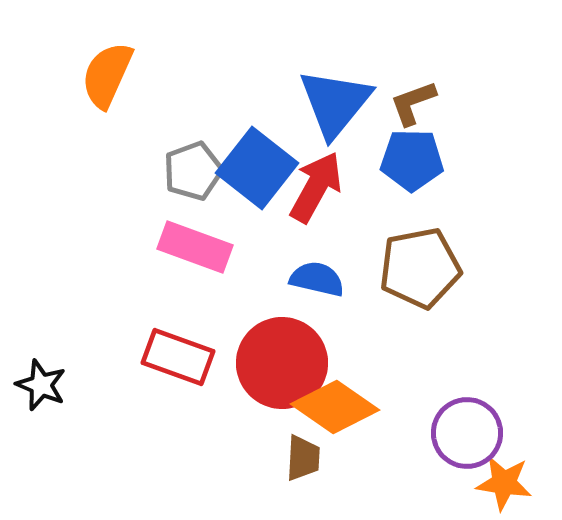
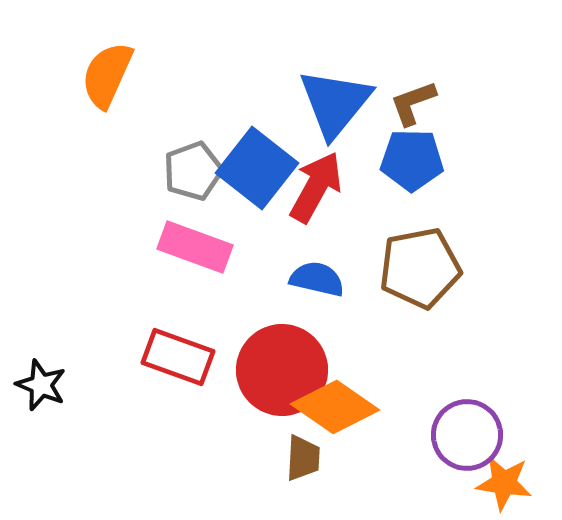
red circle: moved 7 px down
purple circle: moved 2 px down
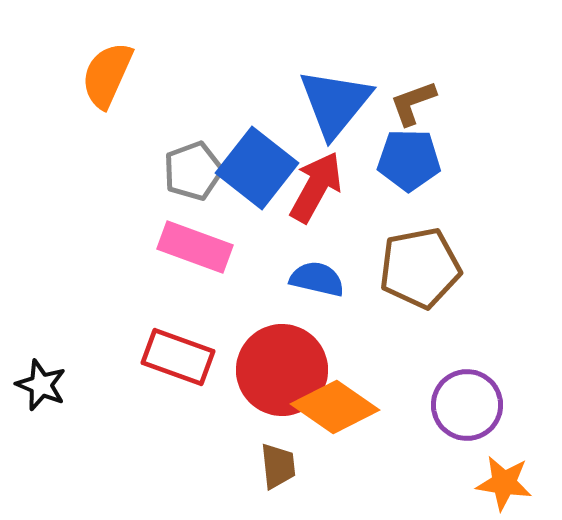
blue pentagon: moved 3 px left
purple circle: moved 30 px up
brown trapezoid: moved 25 px left, 8 px down; rotated 9 degrees counterclockwise
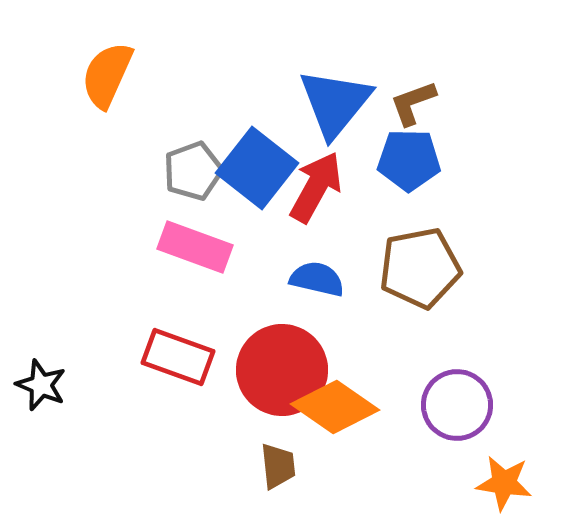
purple circle: moved 10 px left
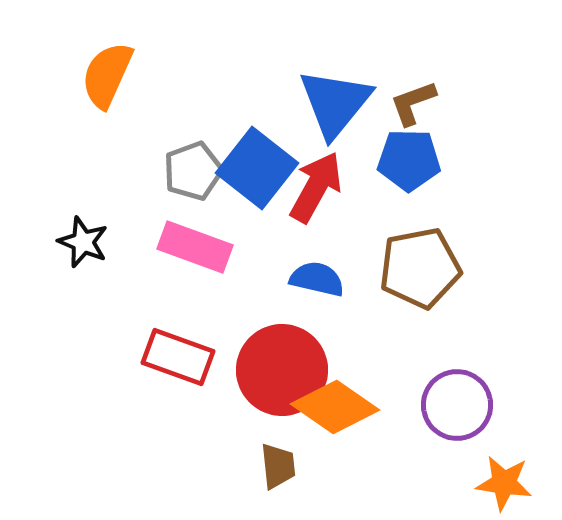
black star: moved 42 px right, 143 px up
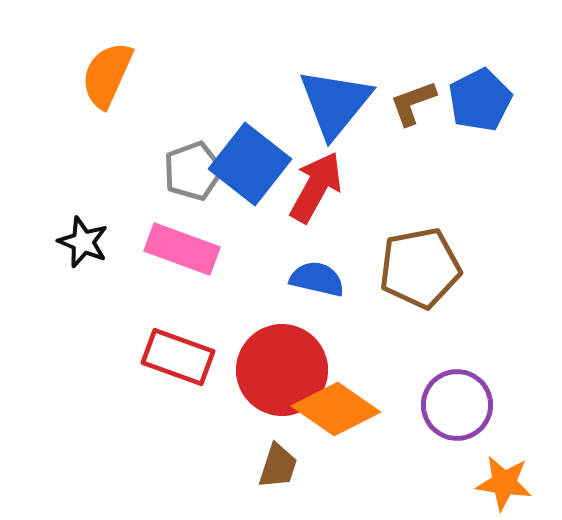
blue pentagon: moved 71 px right, 60 px up; rotated 28 degrees counterclockwise
blue square: moved 7 px left, 4 px up
pink rectangle: moved 13 px left, 2 px down
orange diamond: moved 1 px right, 2 px down
brown trapezoid: rotated 24 degrees clockwise
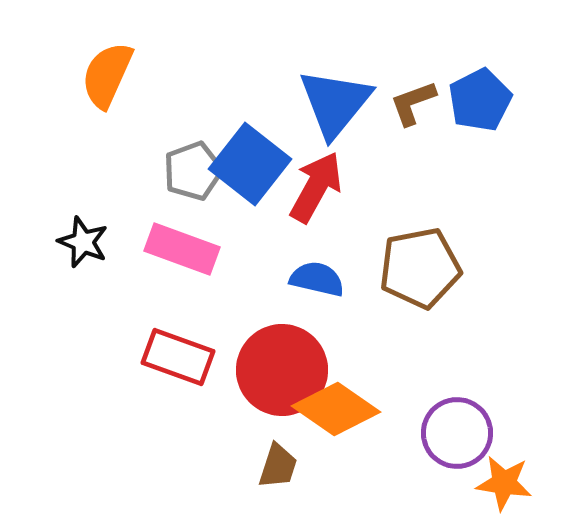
purple circle: moved 28 px down
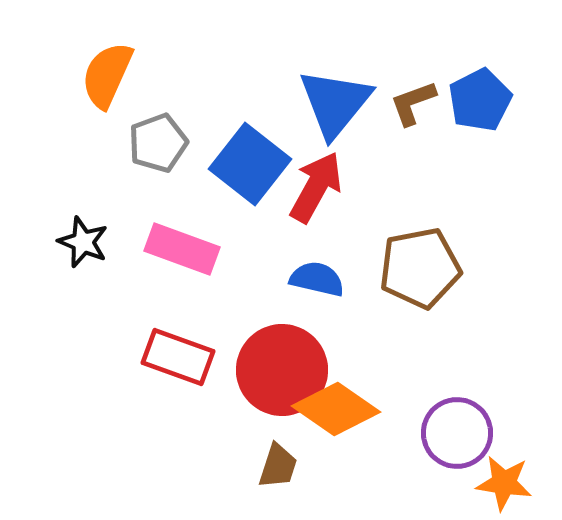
gray pentagon: moved 35 px left, 28 px up
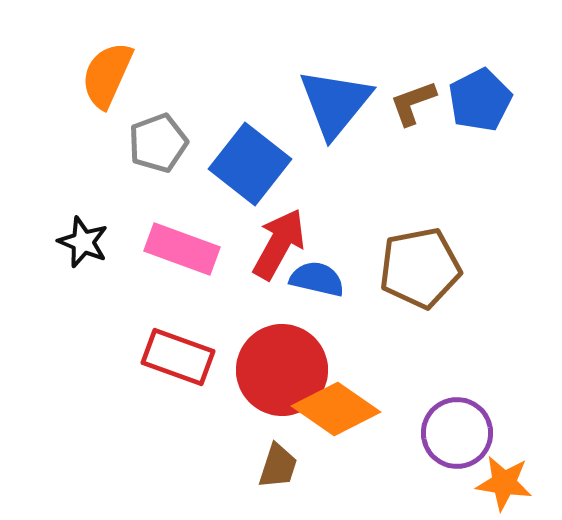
red arrow: moved 37 px left, 57 px down
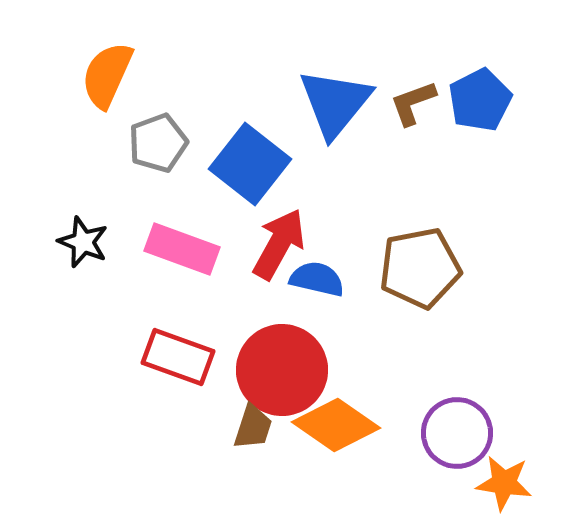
orange diamond: moved 16 px down
brown trapezoid: moved 25 px left, 39 px up
